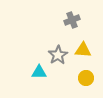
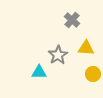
gray cross: rotated 28 degrees counterclockwise
yellow triangle: moved 3 px right, 2 px up
yellow circle: moved 7 px right, 4 px up
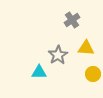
gray cross: rotated 14 degrees clockwise
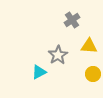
yellow triangle: moved 3 px right, 2 px up
cyan triangle: rotated 28 degrees counterclockwise
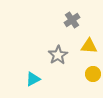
cyan triangle: moved 6 px left, 7 px down
